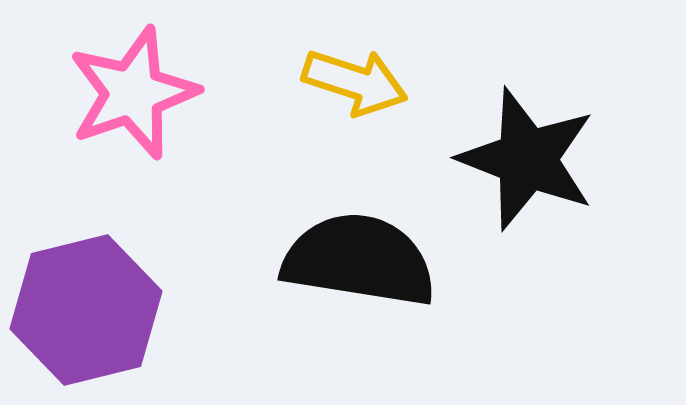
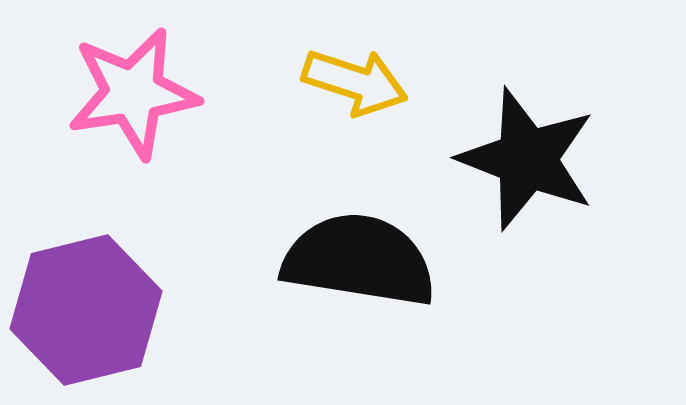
pink star: rotated 10 degrees clockwise
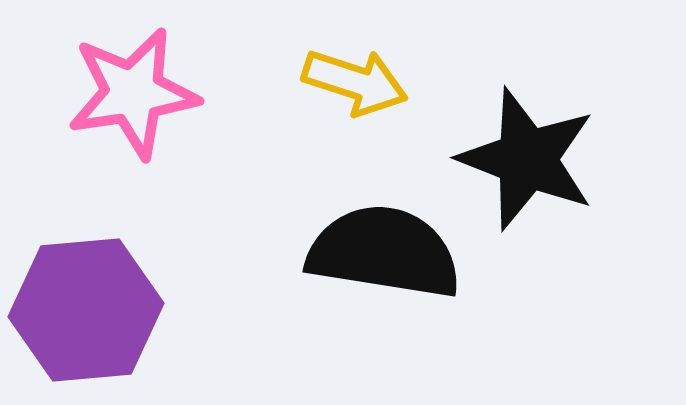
black semicircle: moved 25 px right, 8 px up
purple hexagon: rotated 9 degrees clockwise
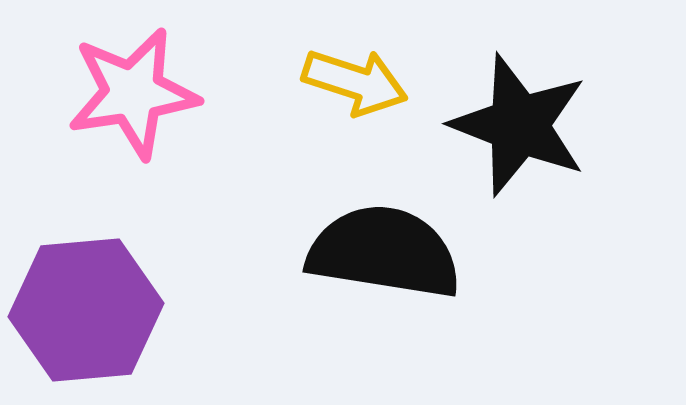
black star: moved 8 px left, 34 px up
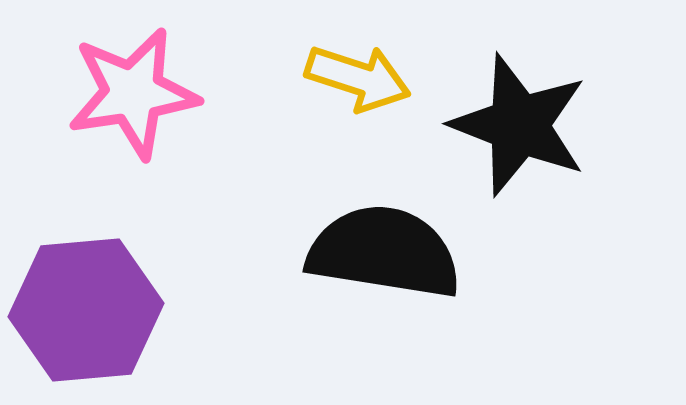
yellow arrow: moved 3 px right, 4 px up
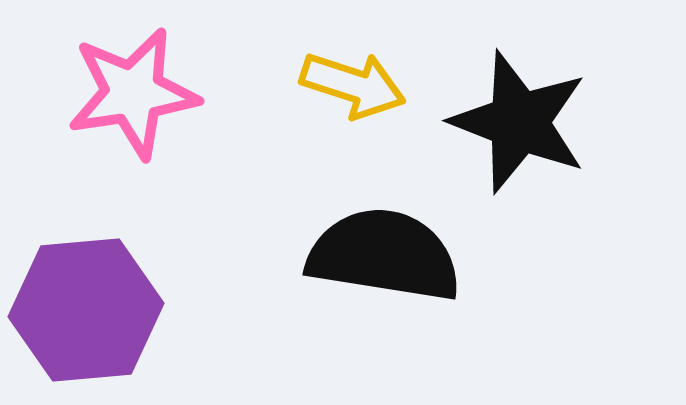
yellow arrow: moved 5 px left, 7 px down
black star: moved 3 px up
black semicircle: moved 3 px down
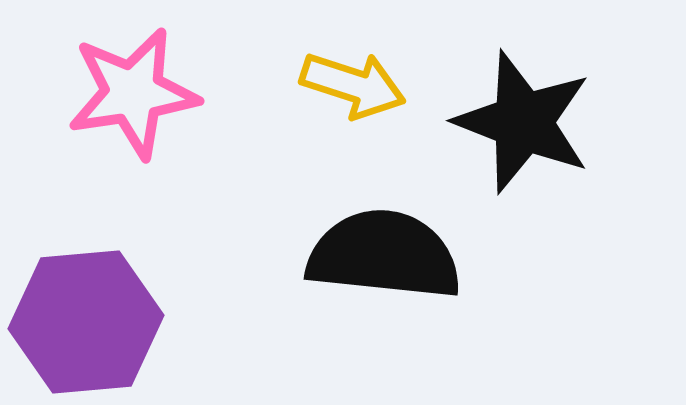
black star: moved 4 px right
black semicircle: rotated 3 degrees counterclockwise
purple hexagon: moved 12 px down
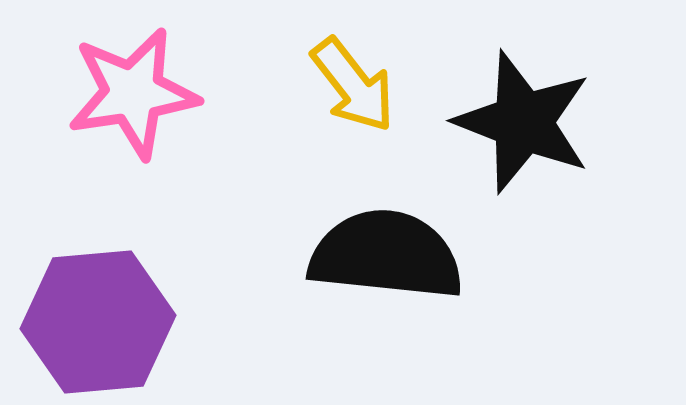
yellow arrow: rotated 34 degrees clockwise
black semicircle: moved 2 px right
purple hexagon: moved 12 px right
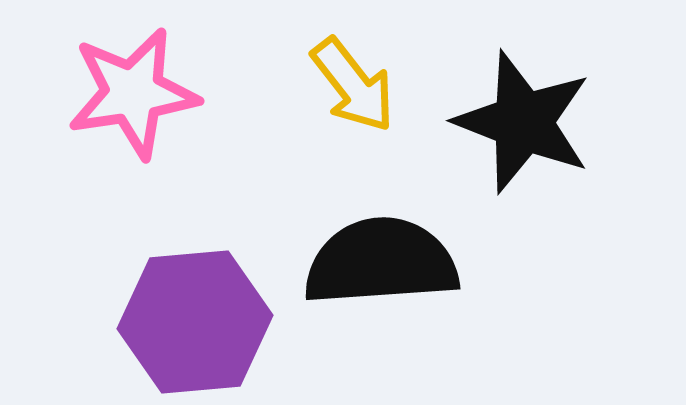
black semicircle: moved 5 px left, 7 px down; rotated 10 degrees counterclockwise
purple hexagon: moved 97 px right
